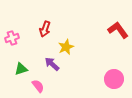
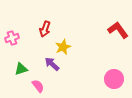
yellow star: moved 3 px left
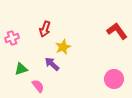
red L-shape: moved 1 px left, 1 px down
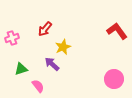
red arrow: rotated 21 degrees clockwise
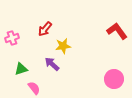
yellow star: moved 1 px up; rotated 14 degrees clockwise
pink semicircle: moved 4 px left, 2 px down
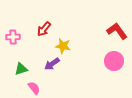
red arrow: moved 1 px left
pink cross: moved 1 px right, 1 px up; rotated 16 degrees clockwise
yellow star: rotated 21 degrees clockwise
purple arrow: rotated 77 degrees counterclockwise
pink circle: moved 18 px up
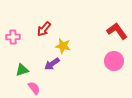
green triangle: moved 1 px right, 1 px down
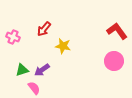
pink cross: rotated 24 degrees clockwise
purple arrow: moved 10 px left, 6 px down
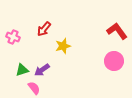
yellow star: rotated 28 degrees counterclockwise
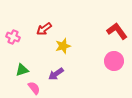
red arrow: rotated 14 degrees clockwise
purple arrow: moved 14 px right, 4 px down
